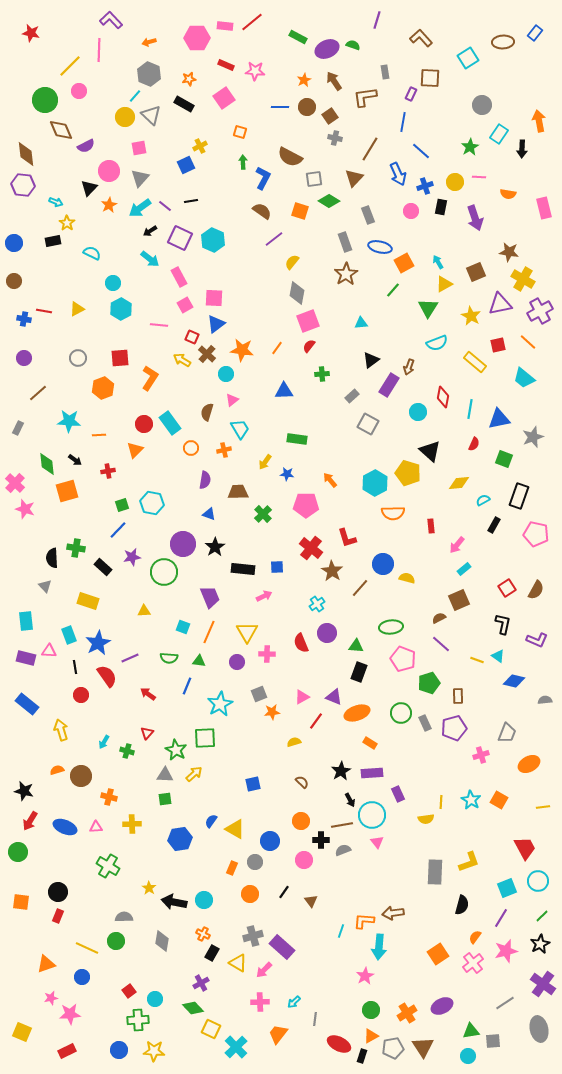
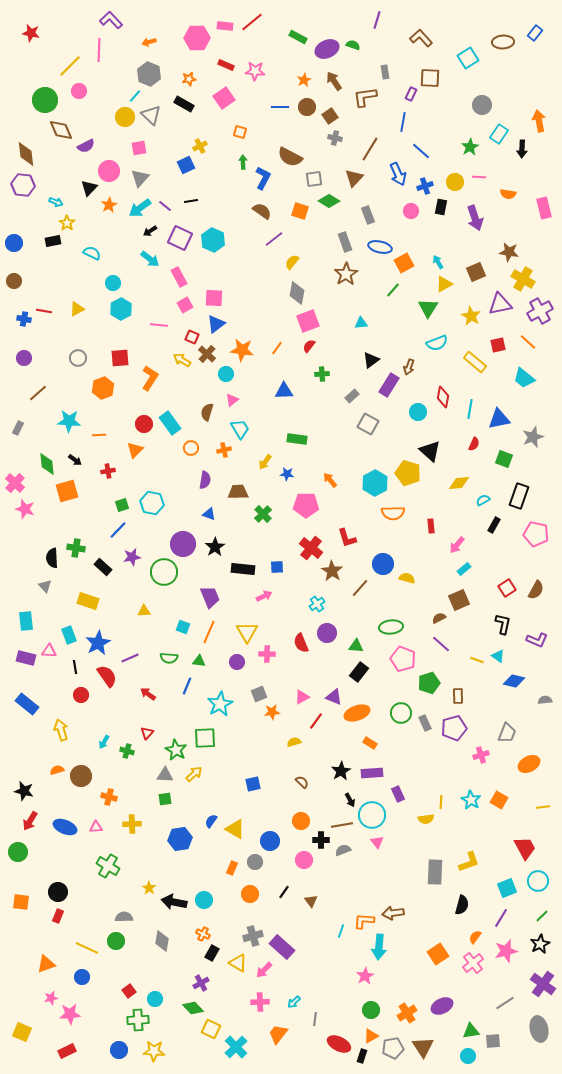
black rectangle at (359, 672): rotated 18 degrees clockwise
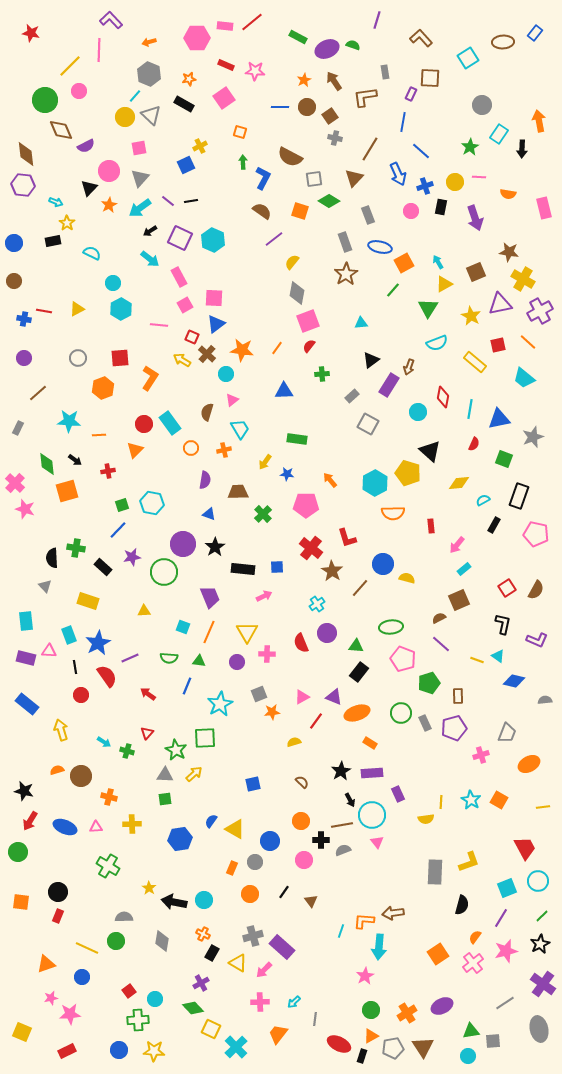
purple line at (165, 206): moved 3 px right, 5 px up
cyan arrow at (104, 742): rotated 88 degrees counterclockwise
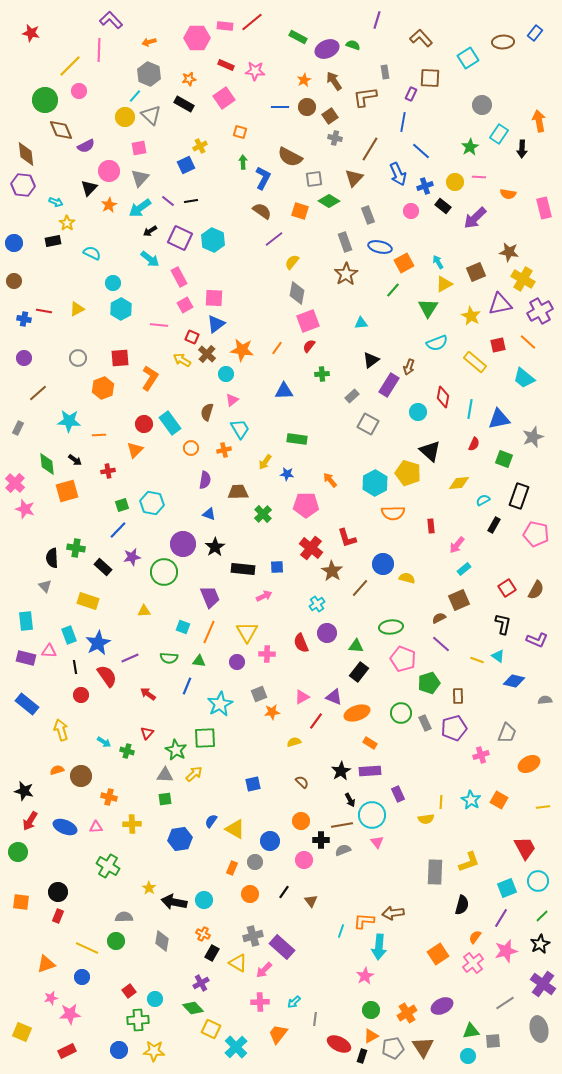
black rectangle at (441, 207): moved 2 px right, 1 px up; rotated 63 degrees counterclockwise
purple arrow at (475, 218): rotated 65 degrees clockwise
purple rectangle at (372, 773): moved 2 px left, 2 px up
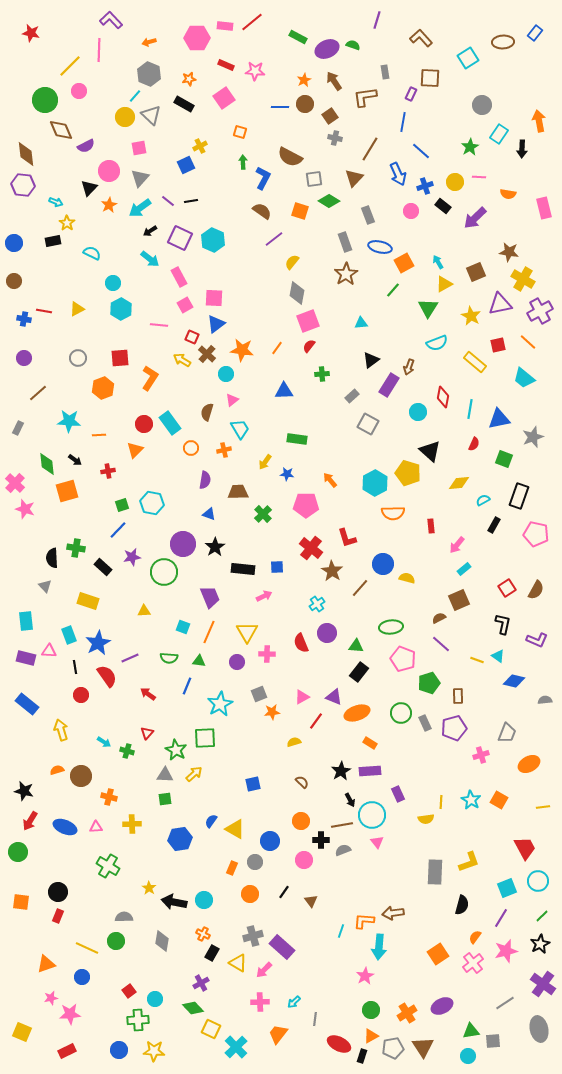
brown circle at (307, 107): moved 2 px left, 3 px up
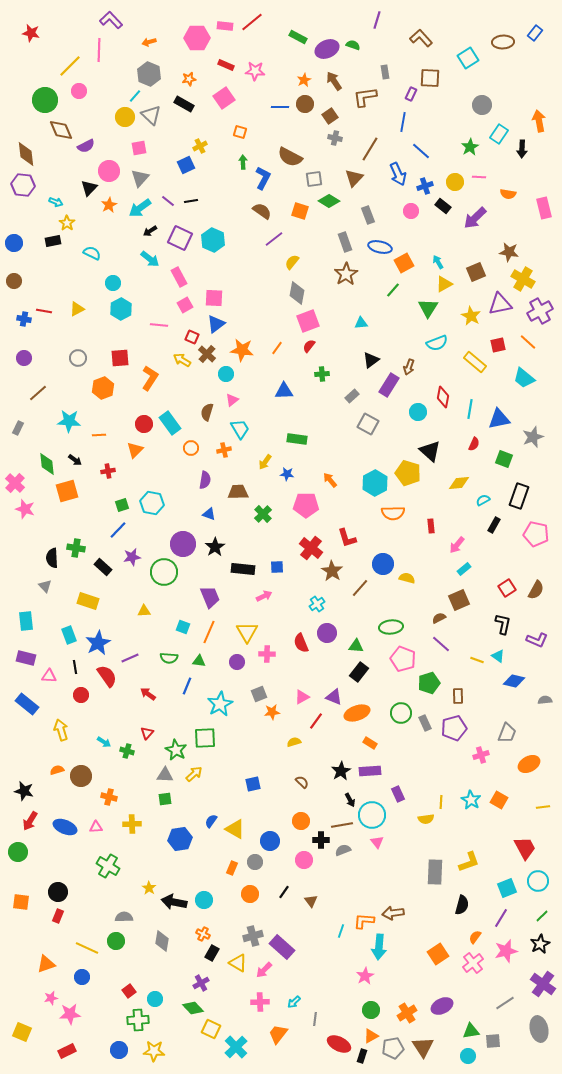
pink triangle at (49, 651): moved 25 px down
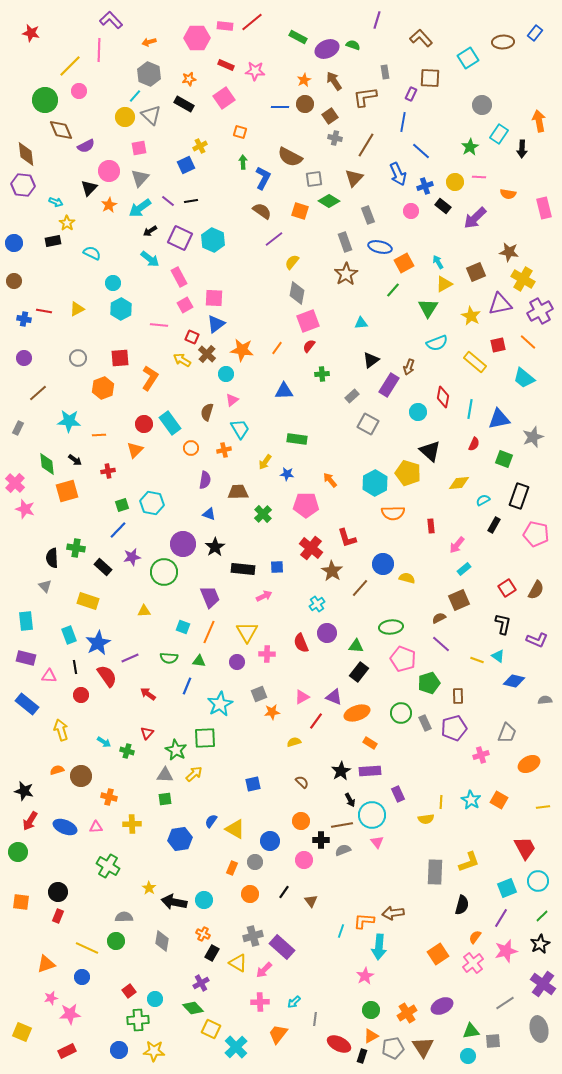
brown line at (370, 149): moved 4 px left, 4 px up
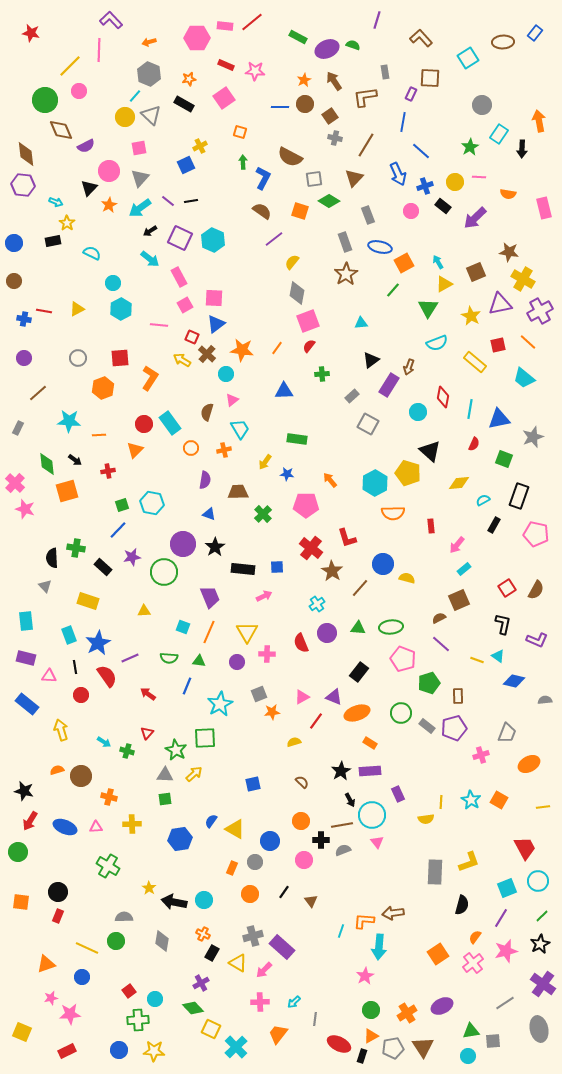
green triangle at (356, 646): moved 2 px right, 18 px up
gray rectangle at (425, 723): moved 2 px right, 3 px down; rotated 28 degrees counterclockwise
